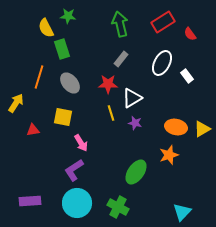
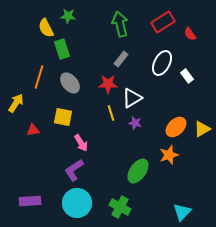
orange ellipse: rotated 55 degrees counterclockwise
green ellipse: moved 2 px right, 1 px up
green cross: moved 2 px right
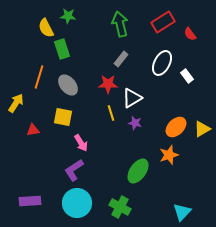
gray ellipse: moved 2 px left, 2 px down
